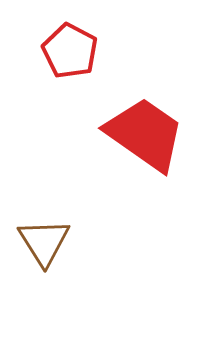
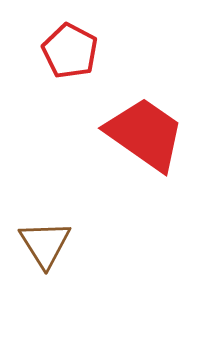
brown triangle: moved 1 px right, 2 px down
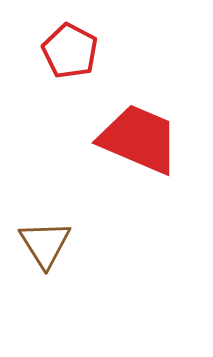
red trapezoid: moved 6 px left, 5 px down; rotated 12 degrees counterclockwise
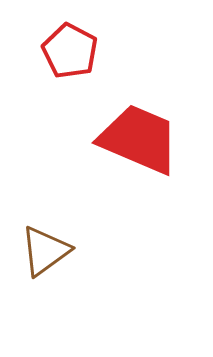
brown triangle: moved 7 px down; rotated 26 degrees clockwise
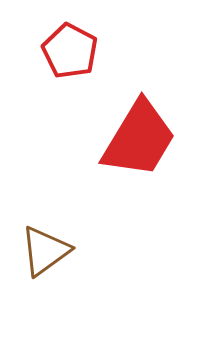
red trapezoid: rotated 98 degrees clockwise
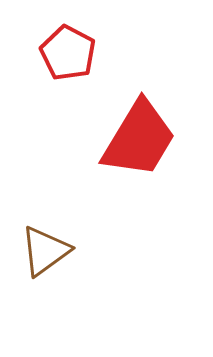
red pentagon: moved 2 px left, 2 px down
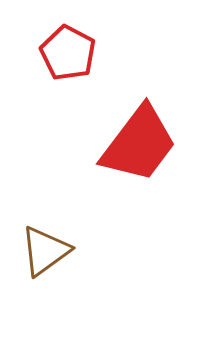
red trapezoid: moved 5 px down; rotated 6 degrees clockwise
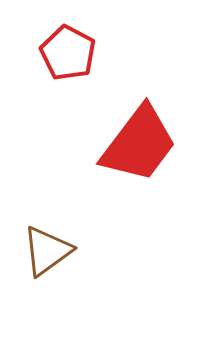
brown triangle: moved 2 px right
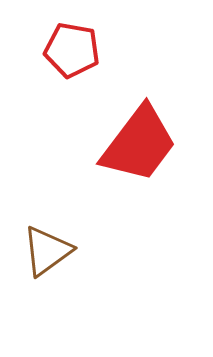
red pentagon: moved 4 px right, 3 px up; rotated 18 degrees counterclockwise
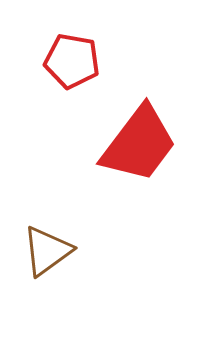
red pentagon: moved 11 px down
